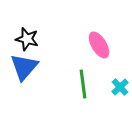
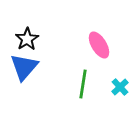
black star: rotated 25 degrees clockwise
green line: rotated 16 degrees clockwise
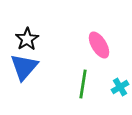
cyan cross: rotated 12 degrees clockwise
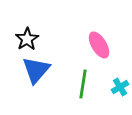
blue triangle: moved 12 px right, 3 px down
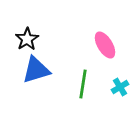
pink ellipse: moved 6 px right
blue triangle: rotated 32 degrees clockwise
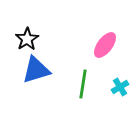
pink ellipse: rotated 68 degrees clockwise
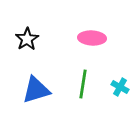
pink ellipse: moved 13 px left, 7 px up; rotated 56 degrees clockwise
blue triangle: moved 20 px down
cyan cross: rotated 30 degrees counterclockwise
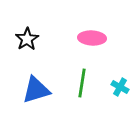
green line: moved 1 px left, 1 px up
